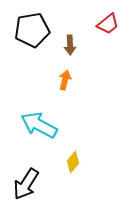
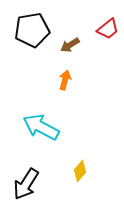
red trapezoid: moved 5 px down
brown arrow: rotated 60 degrees clockwise
cyan arrow: moved 2 px right, 2 px down
yellow diamond: moved 7 px right, 9 px down
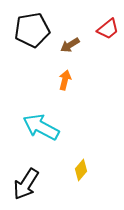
yellow diamond: moved 1 px right, 1 px up
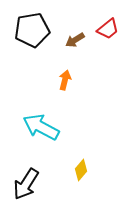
brown arrow: moved 5 px right, 5 px up
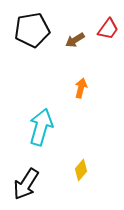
red trapezoid: rotated 15 degrees counterclockwise
orange arrow: moved 16 px right, 8 px down
cyan arrow: rotated 78 degrees clockwise
